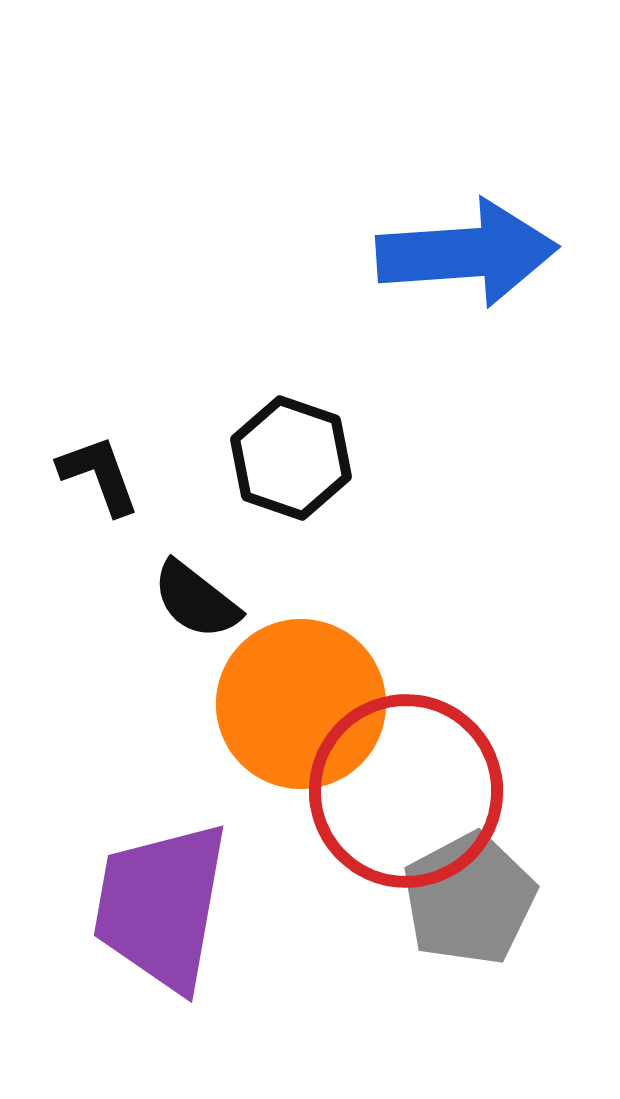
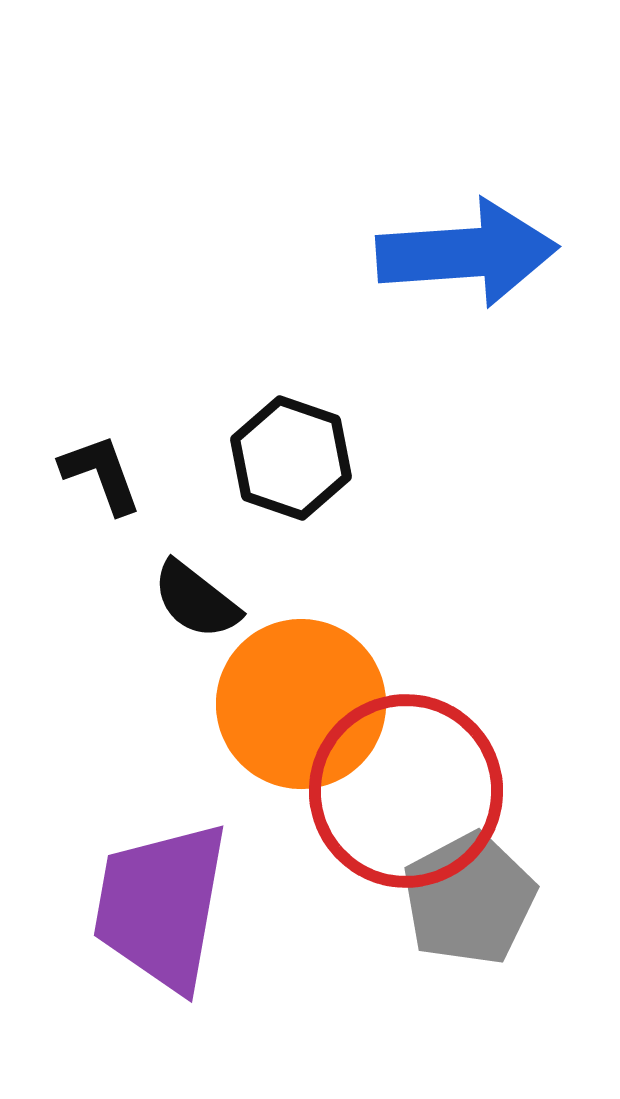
black L-shape: moved 2 px right, 1 px up
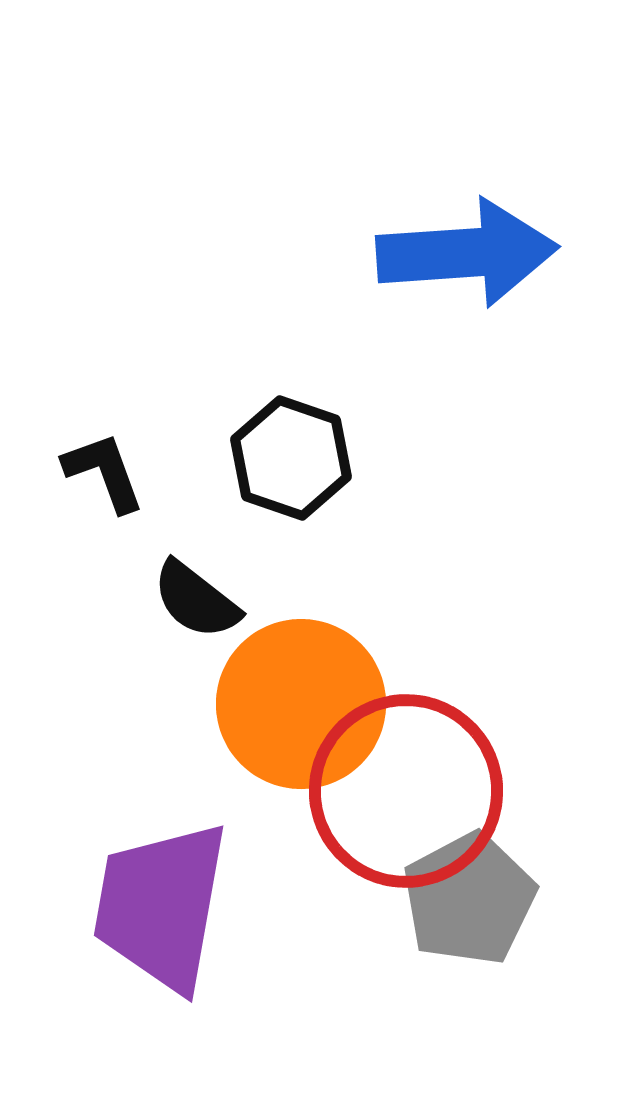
black L-shape: moved 3 px right, 2 px up
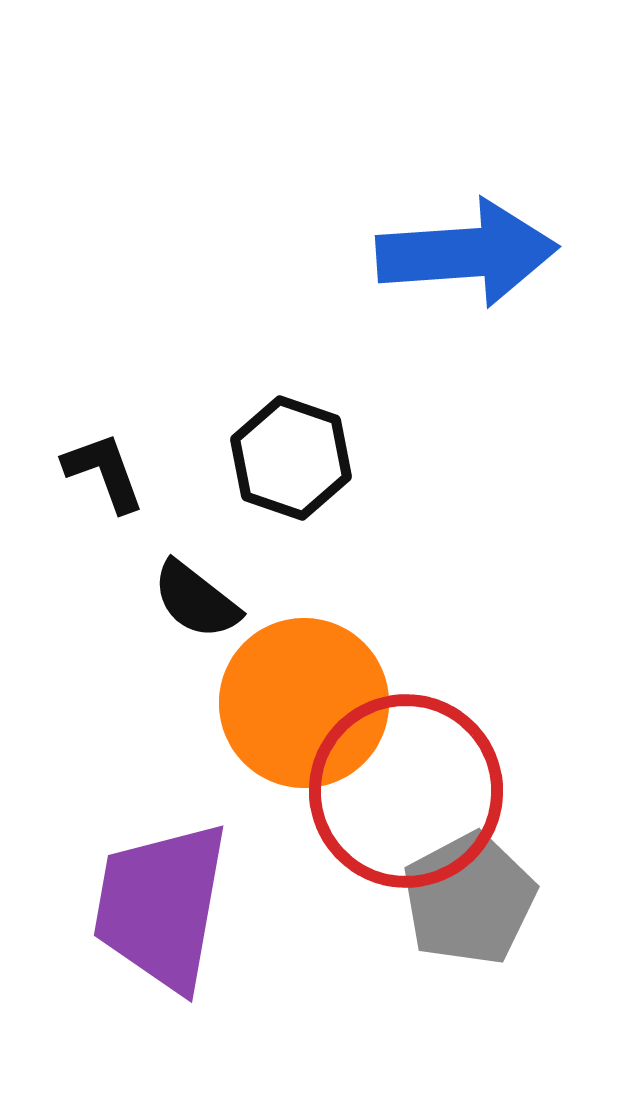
orange circle: moved 3 px right, 1 px up
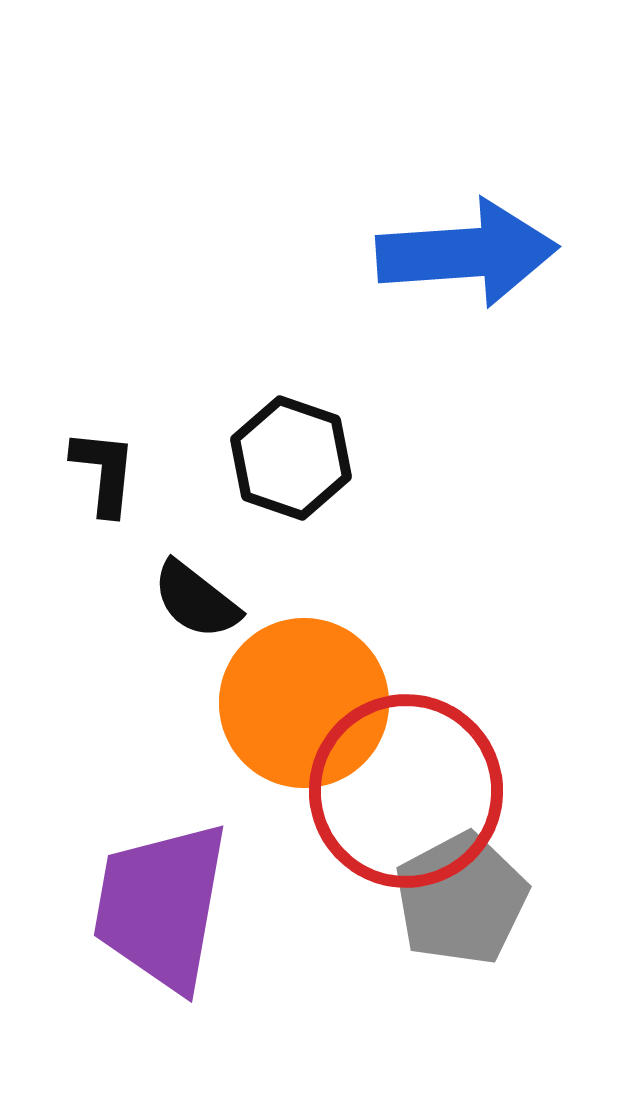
black L-shape: rotated 26 degrees clockwise
gray pentagon: moved 8 px left
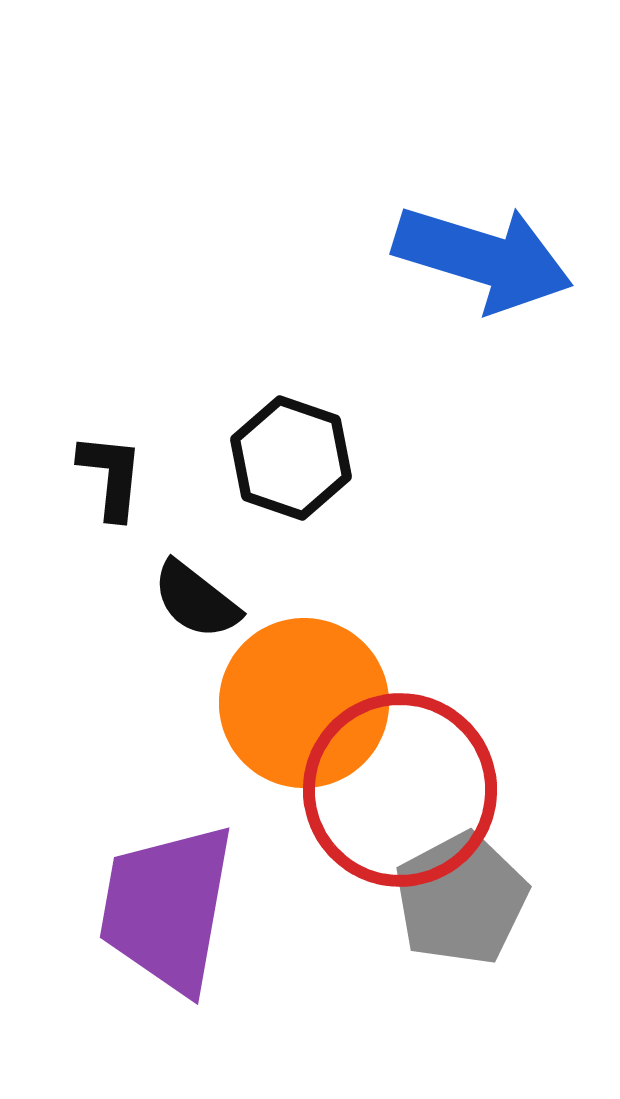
blue arrow: moved 16 px right, 5 px down; rotated 21 degrees clockwise
black L-shape: moved 7 px right, 4 px down
red circle: moved 6 px left, 1 px up
purple trapezoid: moved 6 px right, 2 px down
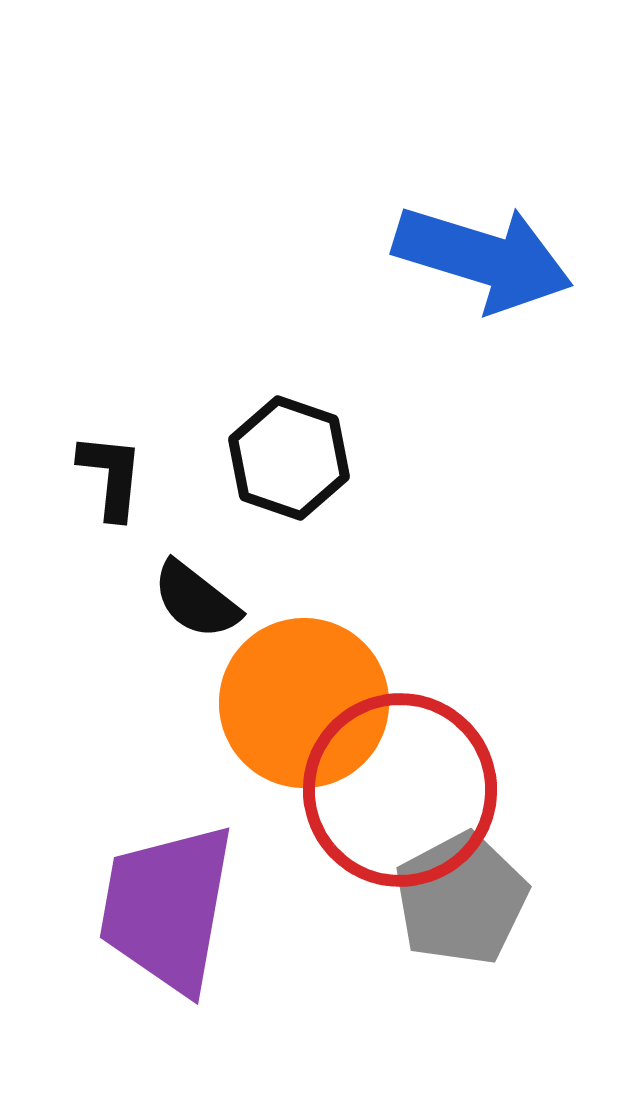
black hexagon: moved 2 px left
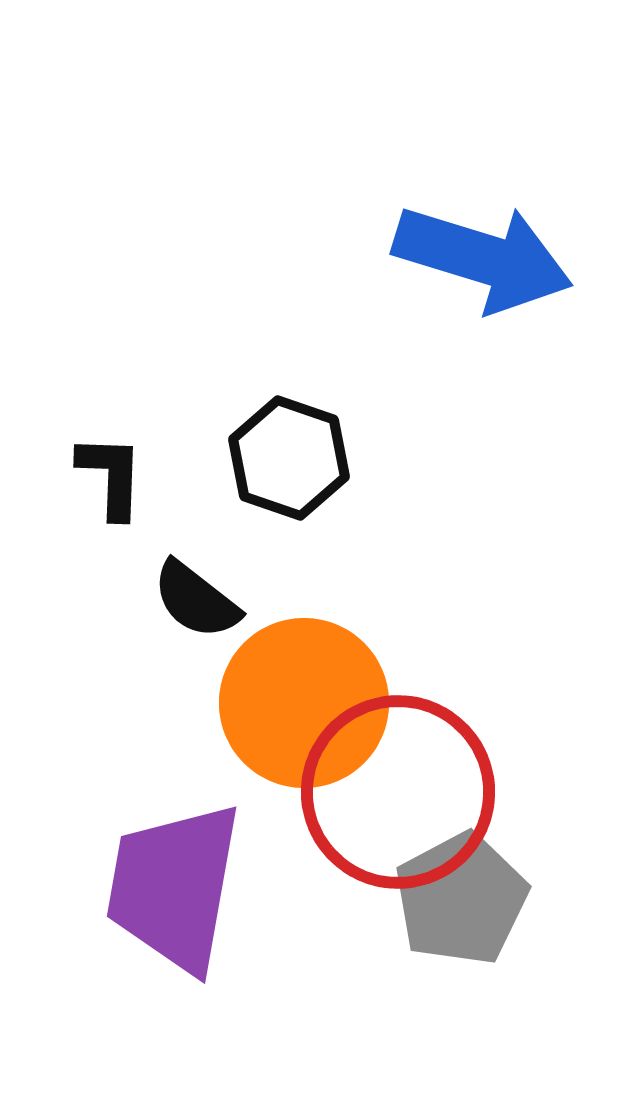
black L-shape: rotated 4 degrees counterclockwise
red circle: moved 2 px left, 2 px down
purple trapezoid: moved 7 px right, 21 px up
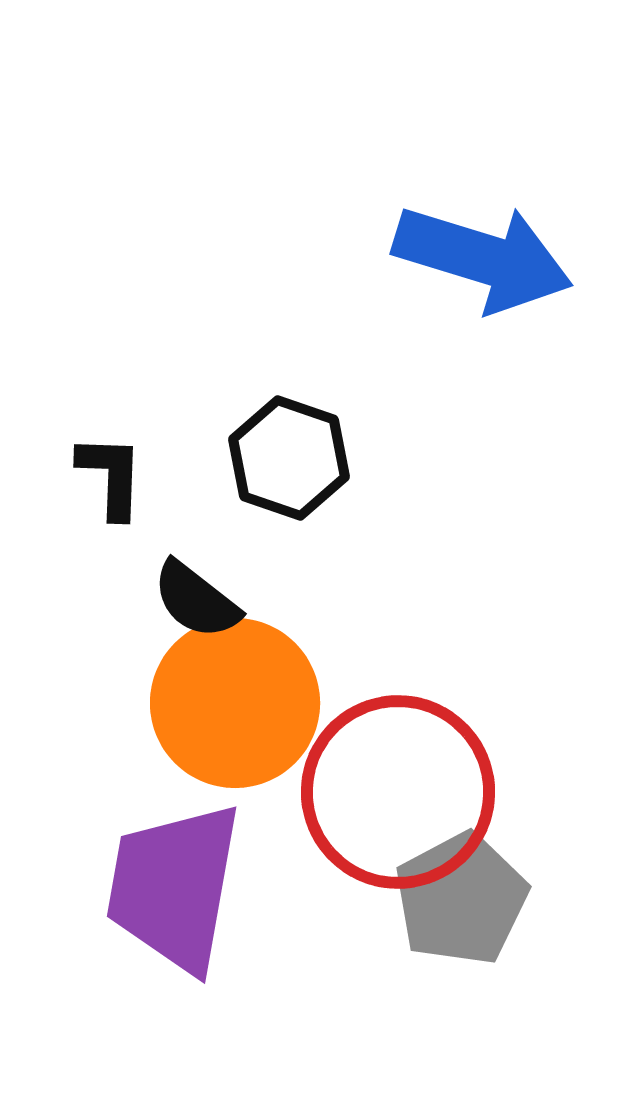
orange circle: moved 69 px left
